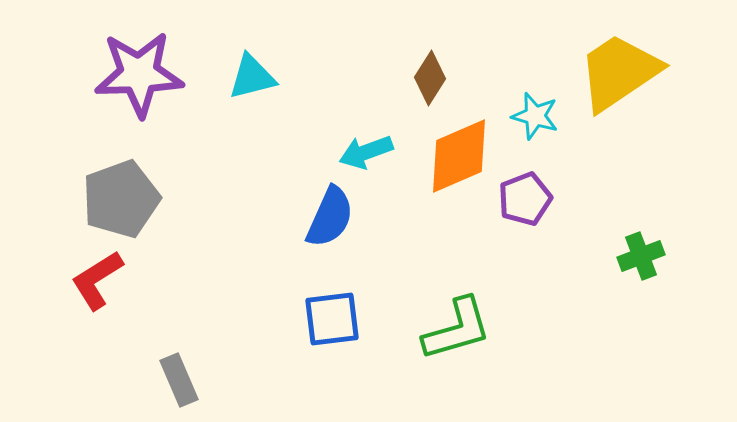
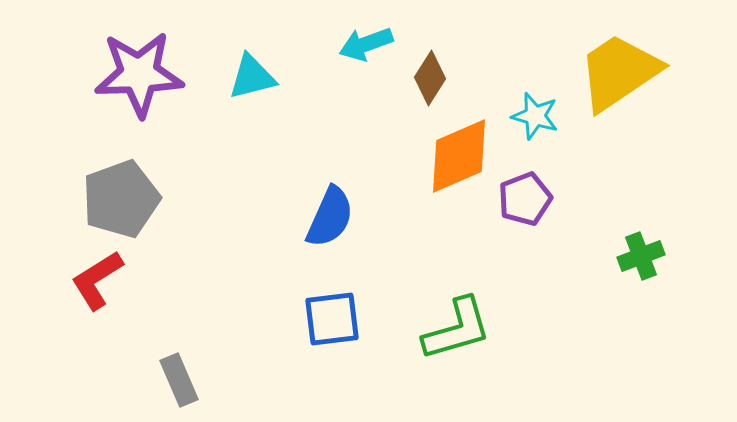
cyan arrow: moved 108 px up
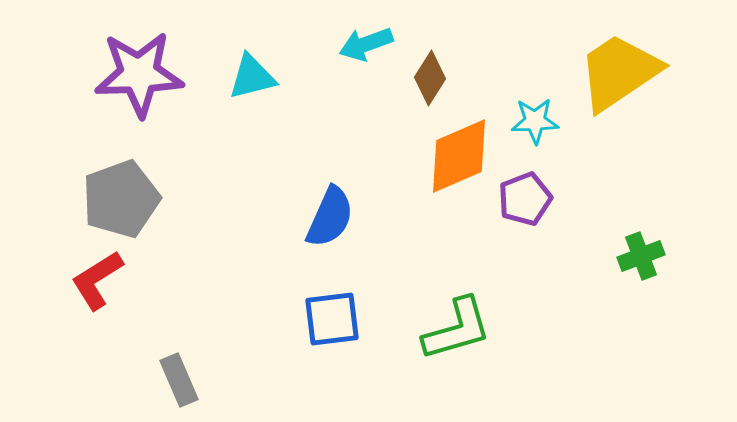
cyan star: moved 5 px down; rotated 18 degrees counterclockwise
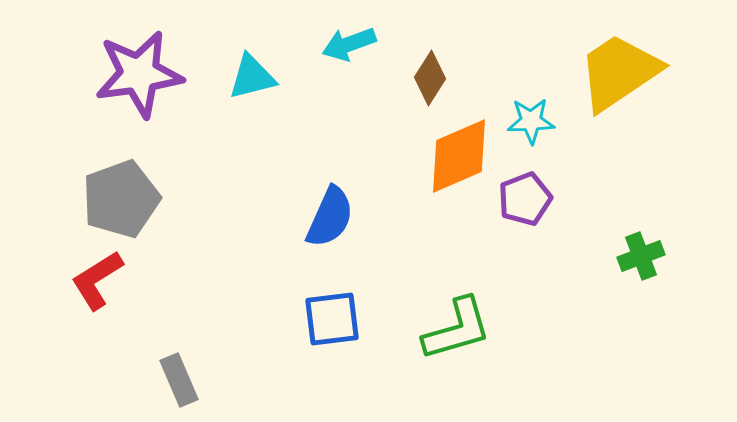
cyan arrow: moved 17 px left
purple star: rotated 6 degrees counterclockwise
cyan star: moved 4 px left
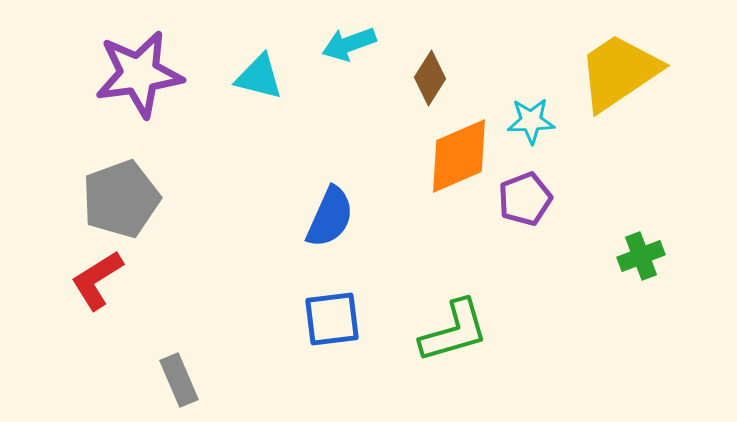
cyan triangle: moved 7 px right; rotated 28 degrees clockwise
green L-shape: moved 3 px left, 2 px down
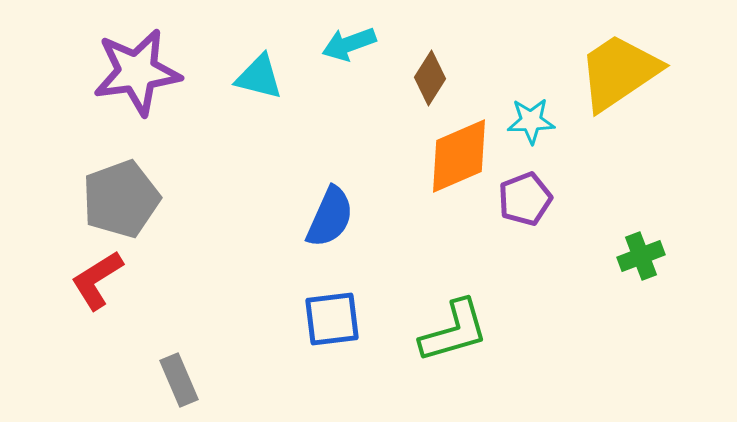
purple star: moved 2 px left, 2 px up
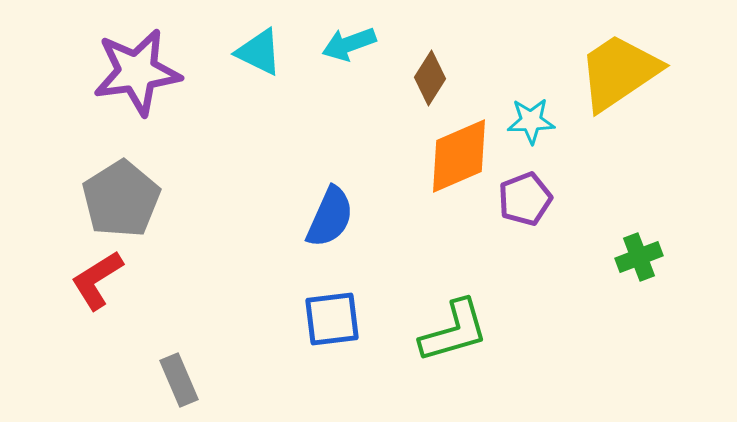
cyan triangle: moved 25 px up; rotated 12 degrees clockwise
gray pentagon: rotated 12 degrees counterclockwise
green cross: moved 2 px left, 1 px down
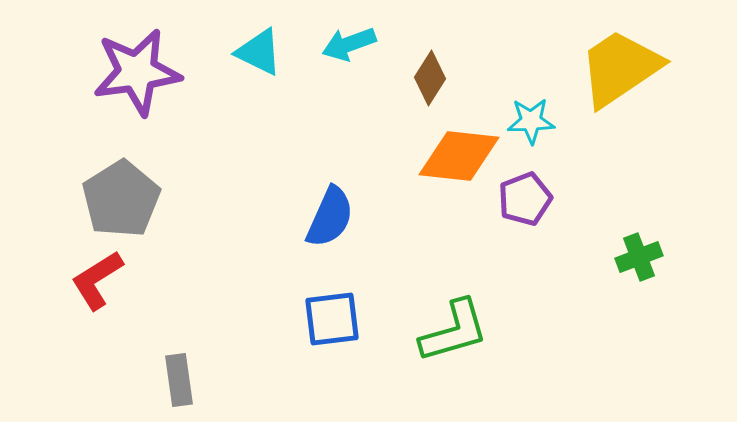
yellow trapezoid: moved 1 px right, 4 px up
orange diamond: rotated 30 degrees clockwise
gray rectangle: rotated 15 degrees clockwise
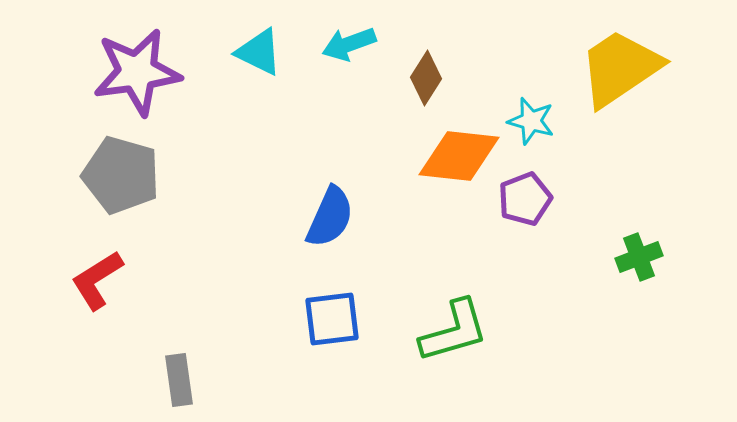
brown diamond: moved 4 px left
cyan star: rotated 18 degrees clockwise
gray pentagon: moved 24 px up; rotated 24 degrees counterclockwise
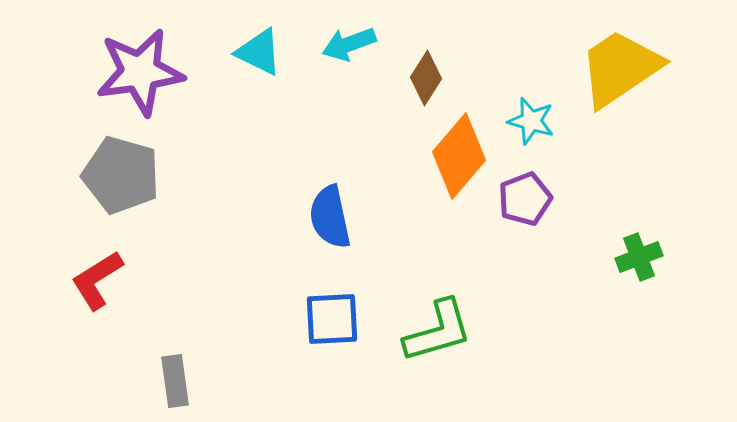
purple star: moved 3 px right
orange diamond: rotated 56 degrees counterclockwise
blue semicircle: rotated 144 degrees clockwise
blue square: rotated 4 degrees clockwise
green L-shape: moved 16 px left
gray rectangle: moved 4 px left, 1 px down
